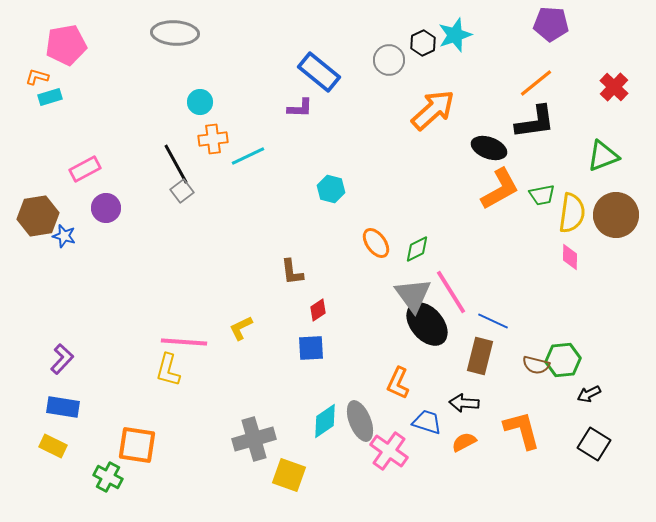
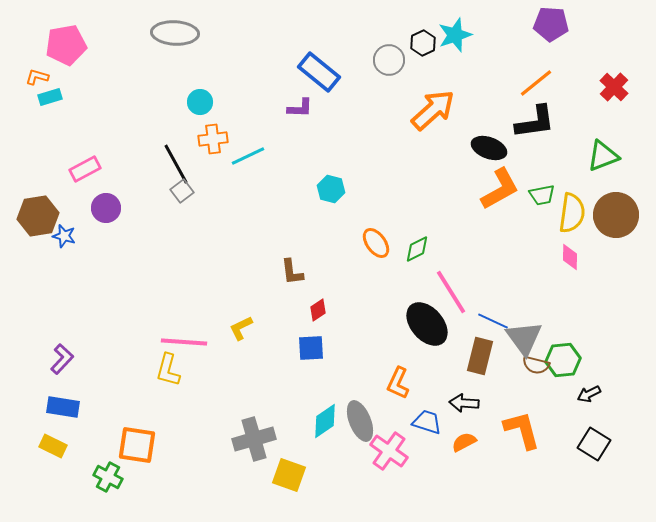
gray triangle at (413, 295): moved 111 px right, 43 px down
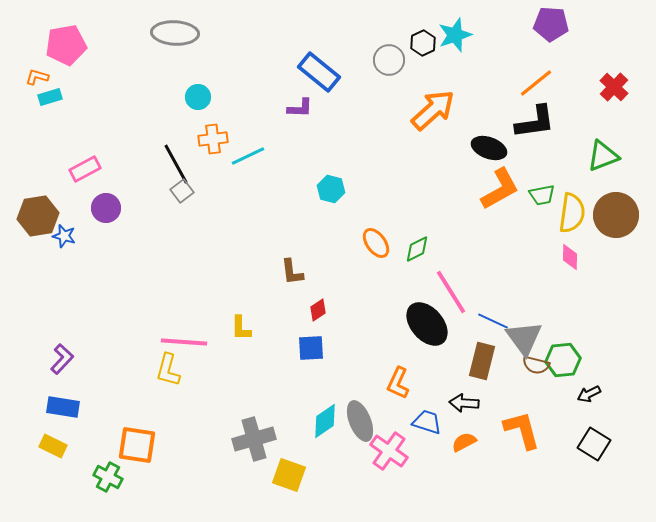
cyan circle at (200, 102): moved 2 px left, 5 px up
yellow L-shape at (241, 328): rotated 64 degrees counterclockwise
brown rectangle at (480, 356): moved 2 px right, 5 px down
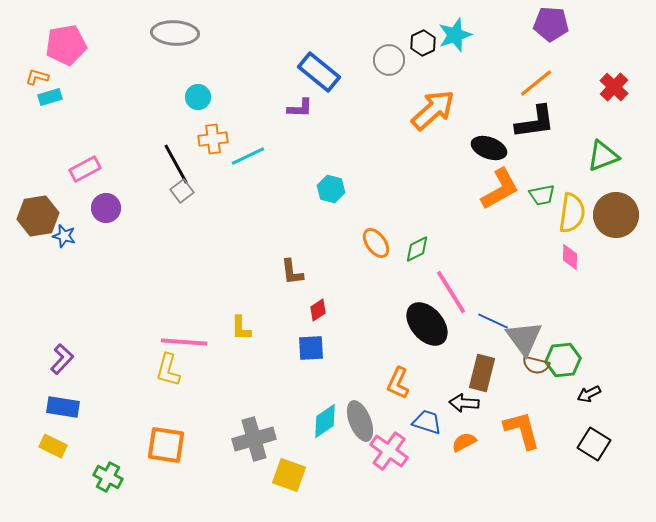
brown rectangle at (482, 361): moved 12 px down
orange square at (137, 445): moved 29 px right
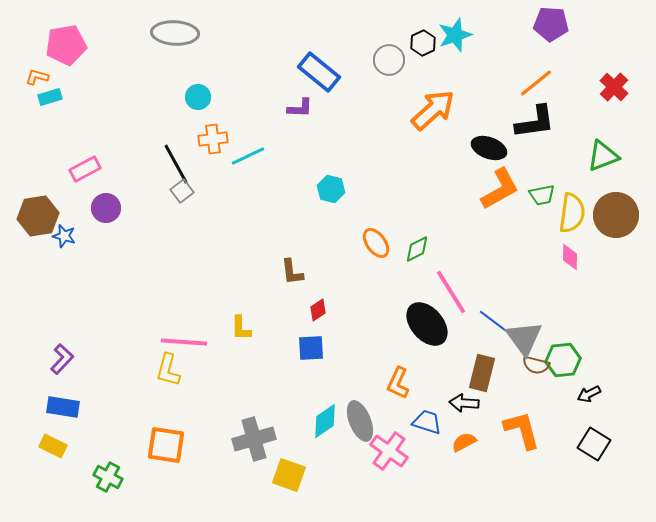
blue line at (493, 321): rotated 12 degrees clockwise
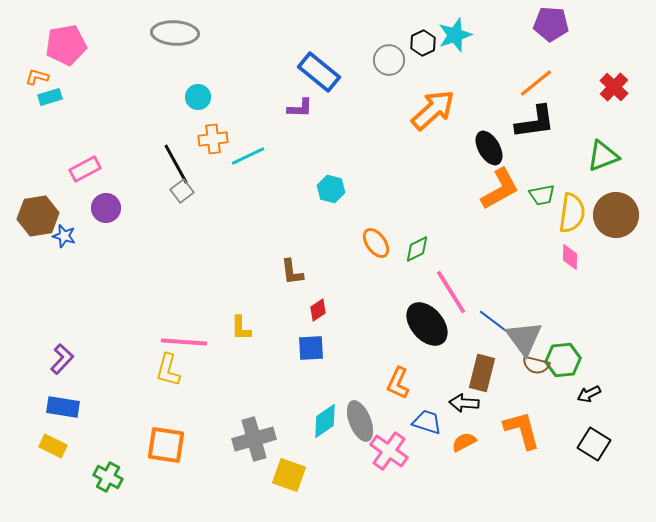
black ellipse at (489, 148): rotated 40 degrees clockwise
